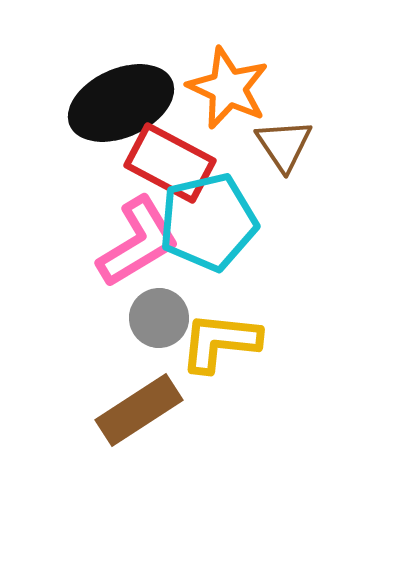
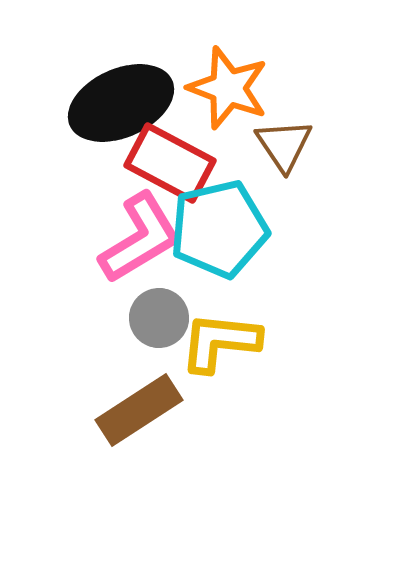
orange star: rotated 4 degrees counterclockwise
cyan pentagon: moved 11 px right, 7 px down
pink L-shape: moved 2 px right, 4 px up
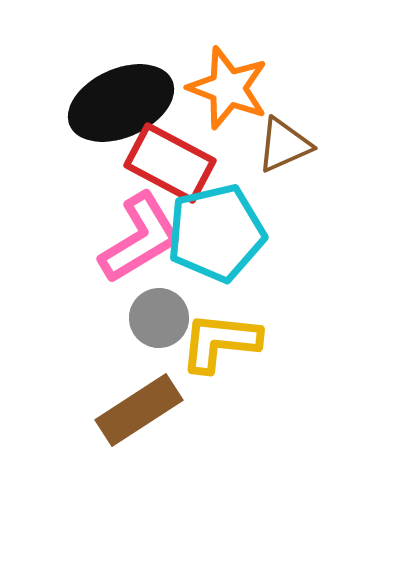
brown triangle: rotated 40 degrees clockwise
cyan pentagon: moved 3 px left, 4 px down
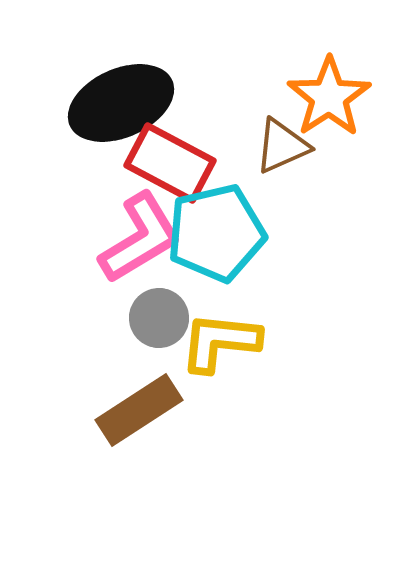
orange star: moved 101 px right, 9 px down; rotated 18 degrees clockwise
brown triangle: moved 2 px left, 1 px down
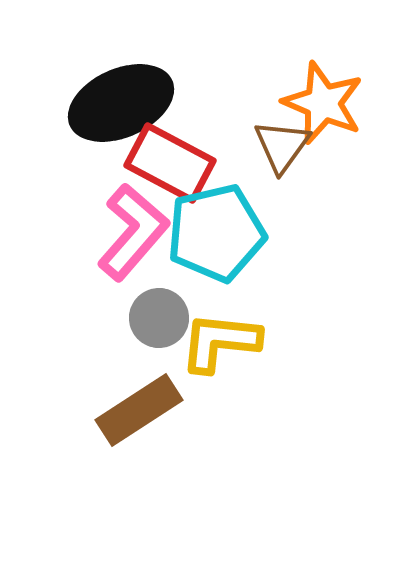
orange star: moved 6 px left, 6 px down; rotated 16 degrees counterclockwise
brown triangle: rotated 30 degrees counterclockwise
pink L-shape: moved 7 px left, 6 px up; rotated 18 degrees counterclockwise
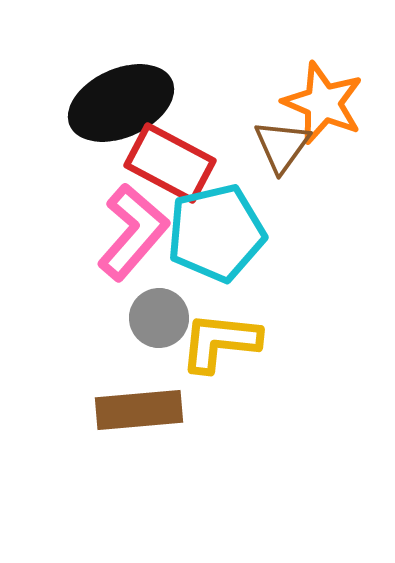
brown rectangle: rotated 28 degrees clockwise
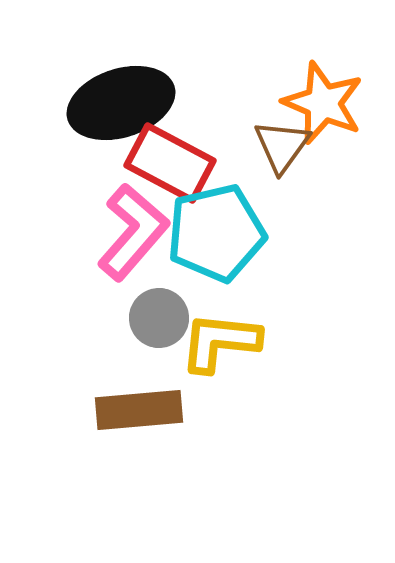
black ellipse: rotated 6 degrees clockwise
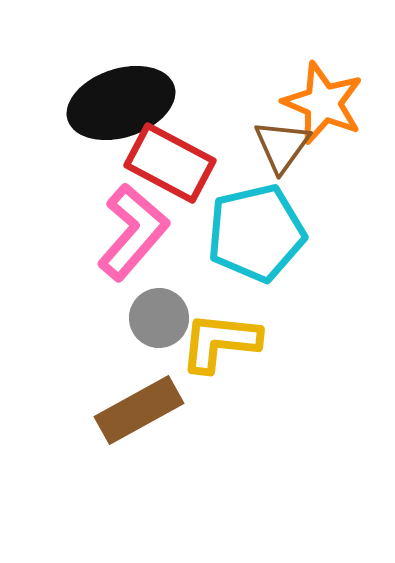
cyan pentagon: moved 40 px right
brown rectangle: rotated 24 degrees counterclockwise
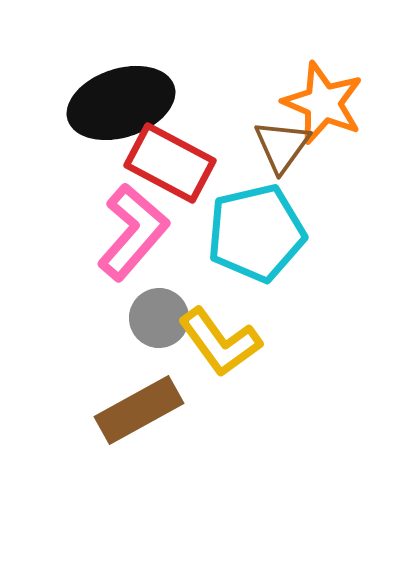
yellow L-shape: rotated 132 degrees counterclockwise
